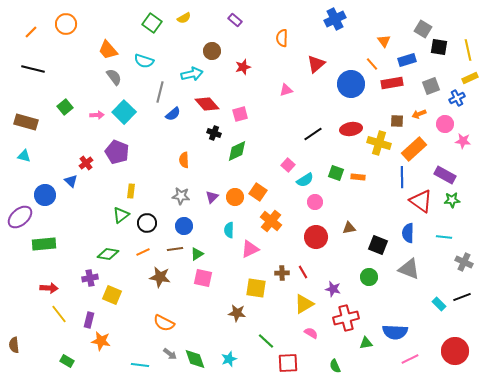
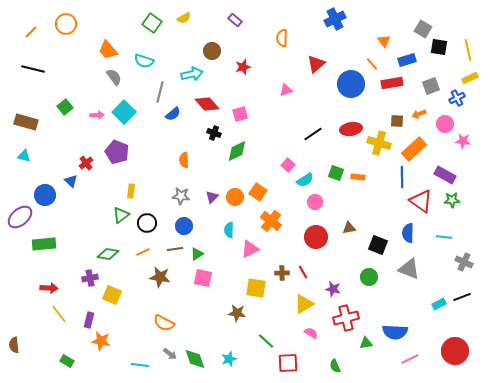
cyan rectangle at (439, 304): rotated 72 degrees counterclockwise
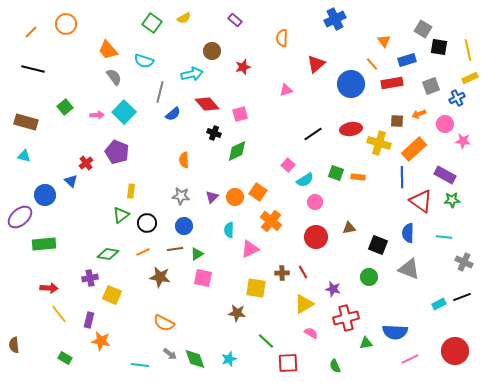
green rectangle at (67, 361): moved 2 px left, 3 px up
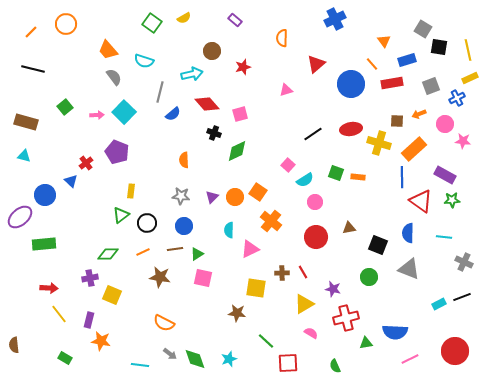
green diamond at (108, 254): rotated 10 degrees counterclockwise
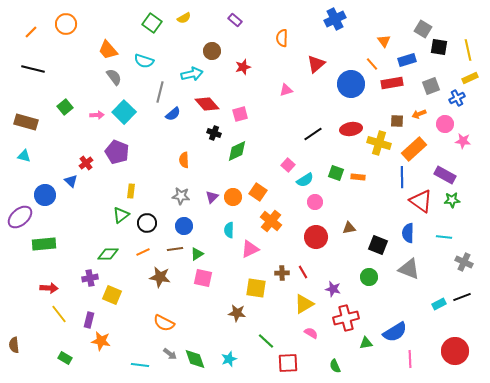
orange circle at (235, 197): moved 2 px left
blue semicircle at (395, 332): rotated 35 degrees counterclockwise
pink line at (410, 359): rotated 66 degrees counterclockwise
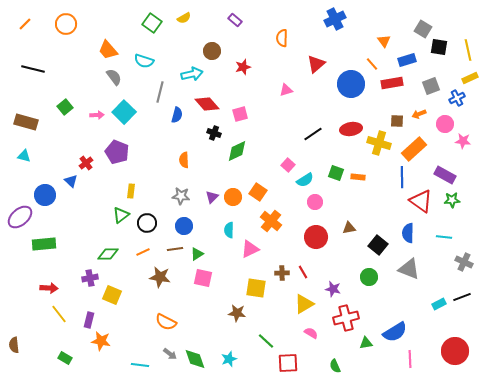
orange line at (31, 32): moved 6 px left, 8 px up
blue semicircle at (173, 114): moved 4 px right, 1 px down; rotated 35 degrees counterclockwise
black square at (378, 245): rotated 18 degrees clockwise
orange semicircle at (164, 323): moved 2 px right, 1 px up
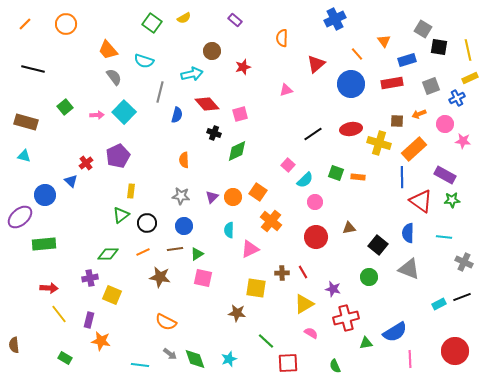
orange line at (372, 64): moved 15 px left, 10 px up
purple pentagon at (117, 152): moved 1 px right, 4 px down; rotated 25 degrees clockwise
cyan semicircle at (305, 180): rotated 12 degrees counterclockwise
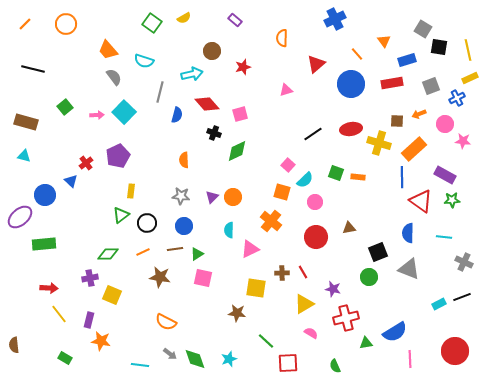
orange square at (258, 192): moved 24 px right; rotated 18 degrees counterclockwise
black square at (378, 245): moved 7 px down; rotated 30 degrees clockwise
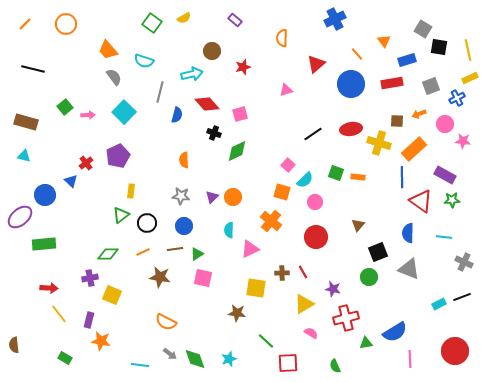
pink arrow at (97, 115): moved 9 px left
brown triangle at (349, 228): moved 9 px right, 3 px up; rotated 40 degrees counterclockwise
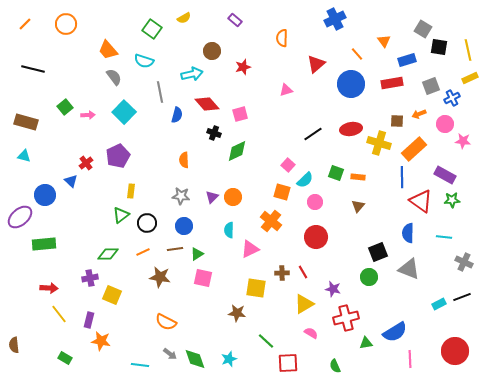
green square at (152, 23): moved 6 px down
gray line at (160, 92): rotated 25 degrees counterclockwise
blue cross at (457, 98): moved 5 px left
brown triangle at (358, 225): moved 19 px up
